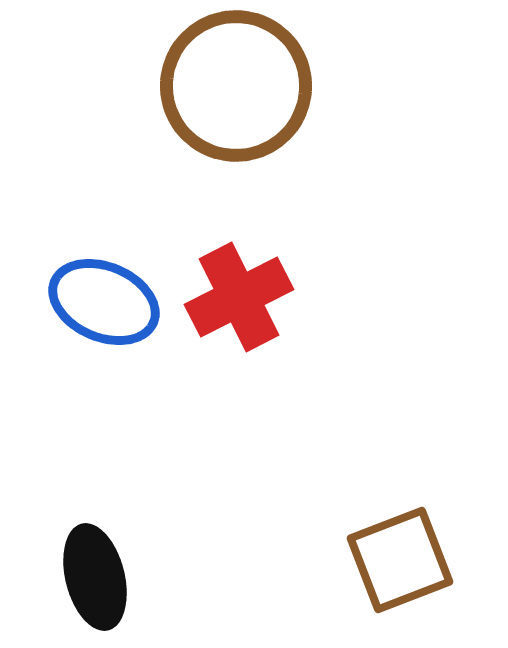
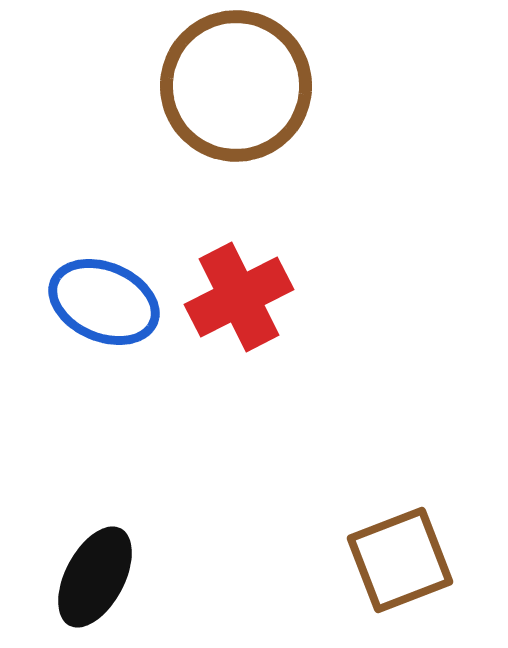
black ellipse: rotated 42 degrees clockwise
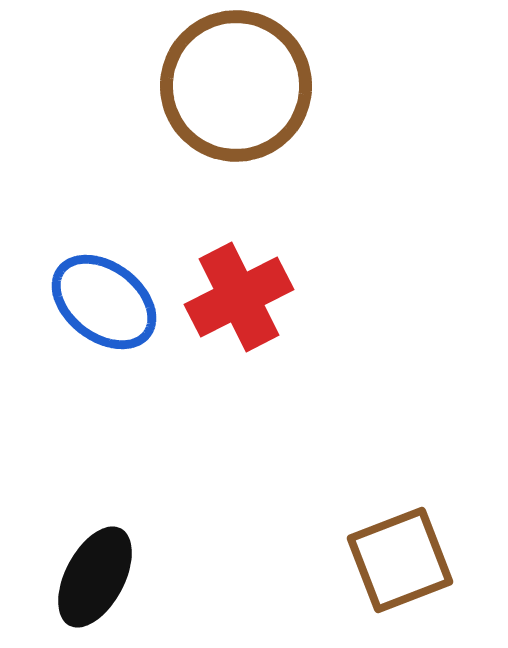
blue ellipse: rotated 14 degrees clockwise
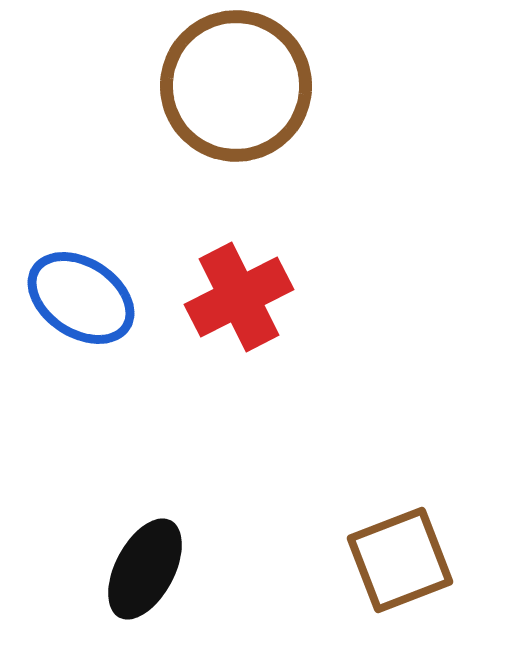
blue ellipse: moved 23 px left, 4 px up; rotated 4 degrees counterclockwise
black ellipse: moved 50 px right, 8 px up
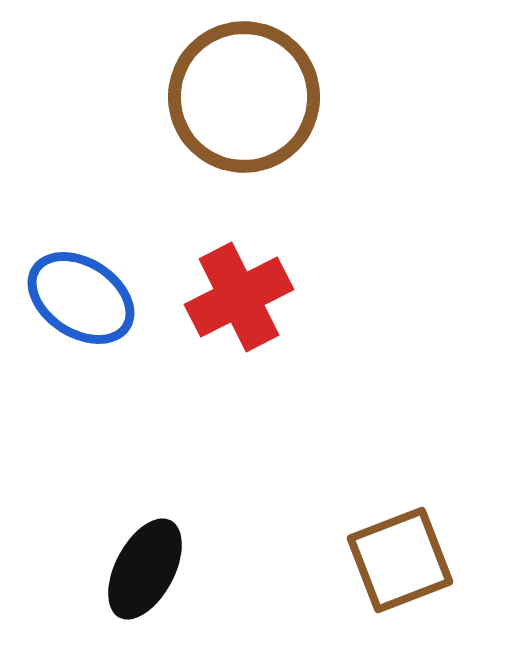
brown circle: moved 8 px right, 11 px down
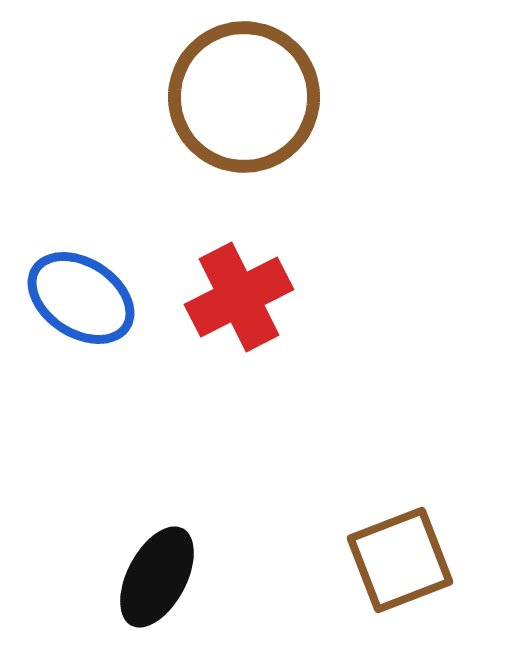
black ellipse: moved 12 px right, 8 px down
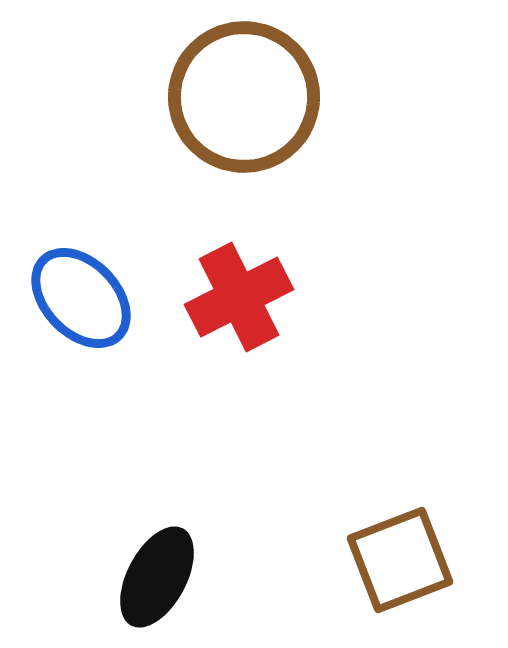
blue ellipse: rotated 13 degrees clockwise
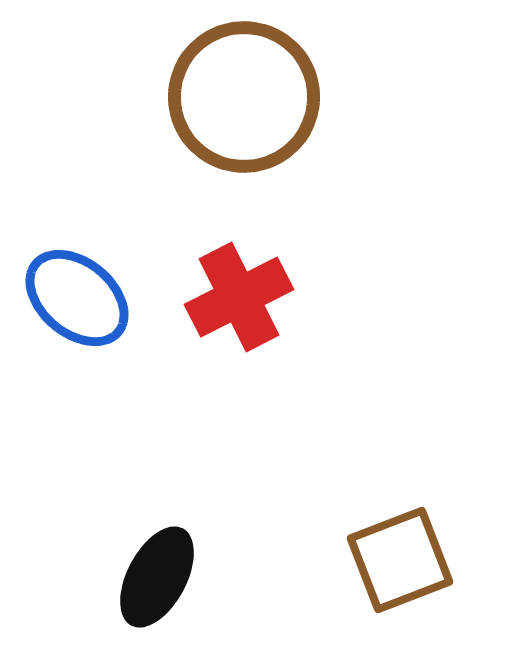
blue ellipse: moved 4 px left; rotated 6 degrees counterclockwise
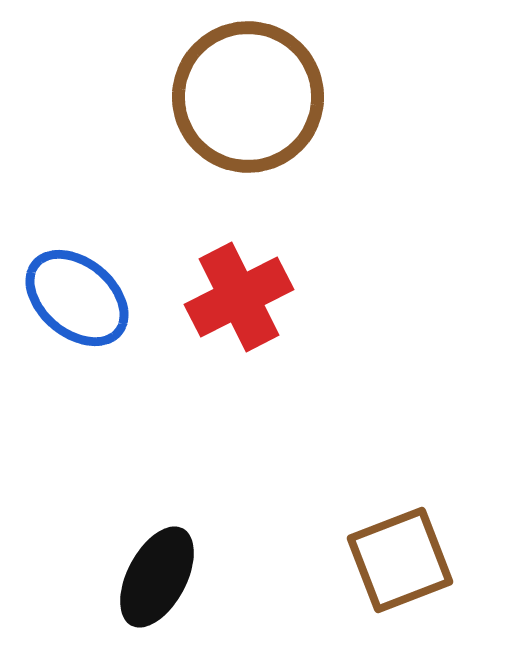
brown circle: moved 4 px right
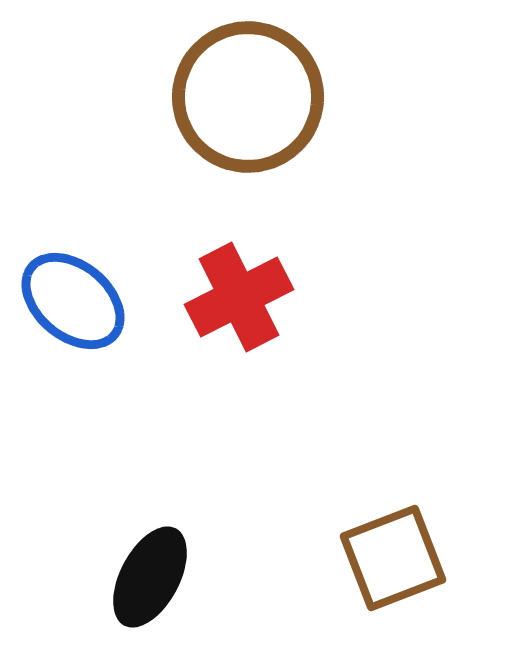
blue ellipse: moved 4 px left, 3 px down
brown square: moved 7 px left, 2 px up
black ellipse: moved 7 px left
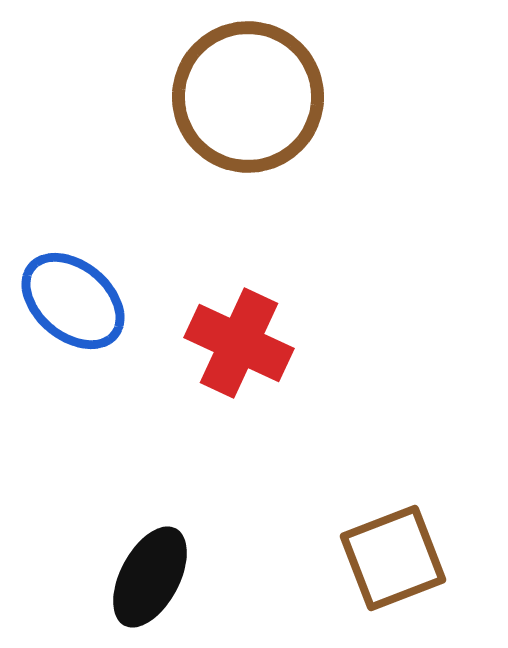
red cross: moved 46 px down; rotated 38 degrees counterclockwise
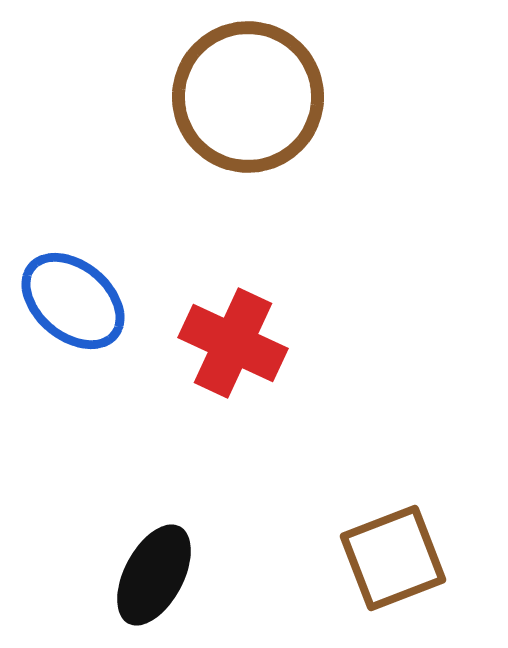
red cross: moved 6 px left
black ellipse: moved 4 px right, 2 px up
